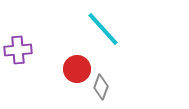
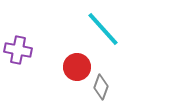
purple cross: rotated 16 degrees clockwise
red circle: moved 2 px up
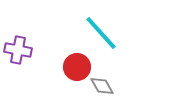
cyan line: moved 2 px left, 4 px down
gray diamond: moved 1 px right, 1 px up; rotated 50 degrees counterclockwise
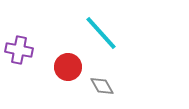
purple cross: moved 1 px right
red circle: moved 9 px left
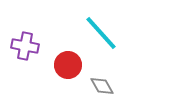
purple cross: moved 6 px right, 4 px up
red circle: moved 2 px up
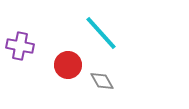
purple cross: moved 5 px left
gray diamond: moved 5 px up
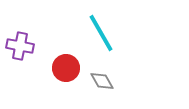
cyan line: rotated 12 degrees clockwise
red circle: moved 2 px left, 3 px down
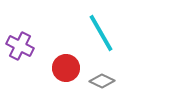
purple cross: rotated 16 degrees clockwise
gray diamond: rotated 35 degrees counterclockwise
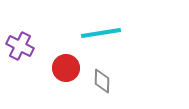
cyan line: rotated 69 degrees counterclockwise
gray diamond: rotated 65 degrees clockwise
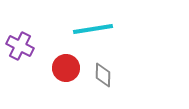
cyan line: moved 8 px left, 4 px up
gray diamond: moved 1 px right, 6 px up
